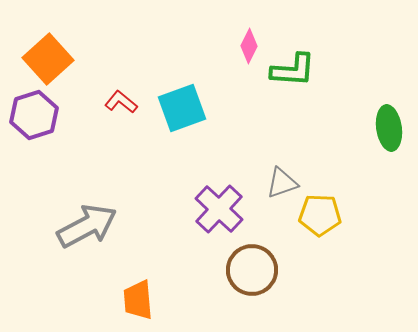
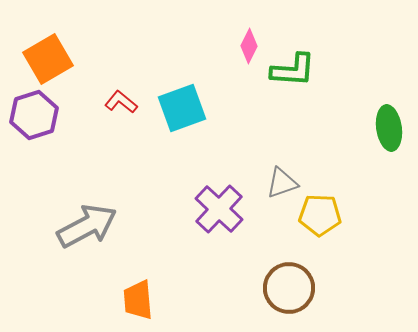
orange square: rotated 12 degrees clockwise
brown circle: moved 37 px right, 18 px down
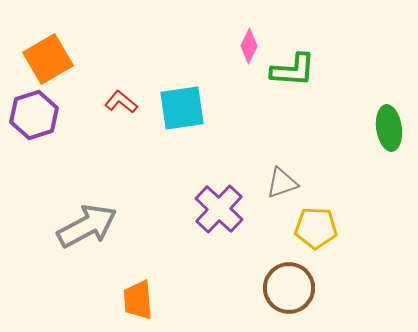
cyan square: rotated 12 degrees clockwise
yellow pentagon: moved 4 px left, 13 px down
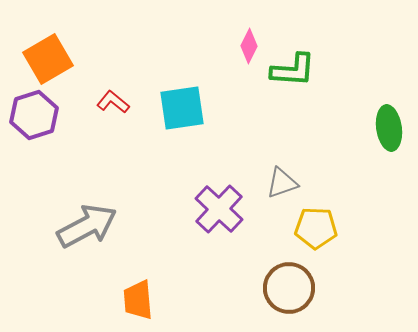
red L-shape: moved 8 px left
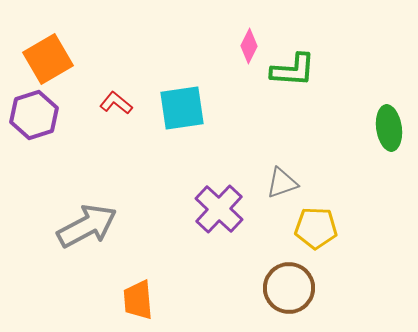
red L-shape: moved 3 px right, 1 px down
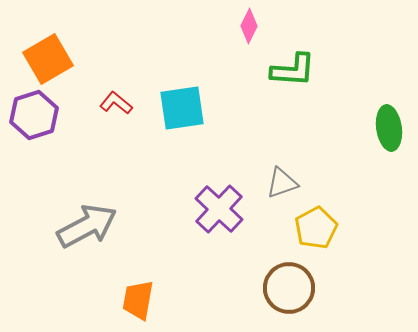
pink diamond: moved 20 px up
yellow pentagon: rotated 30 degrees counterclockwise
orange trapezoid: rotated 15 degrees clockwise
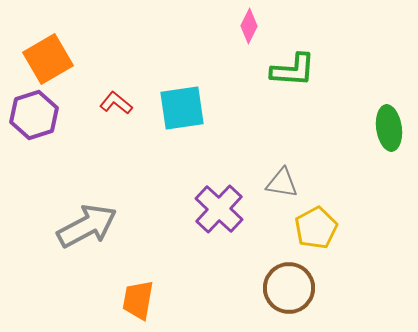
gray triangle: rotated 28 degrees clockwise
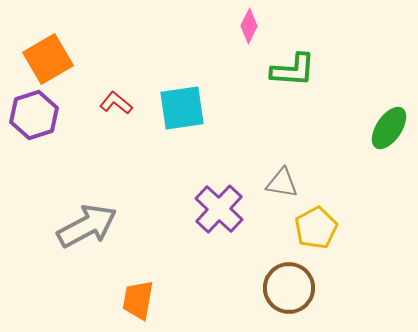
green ellipse: rotated 42 degrees clockwise
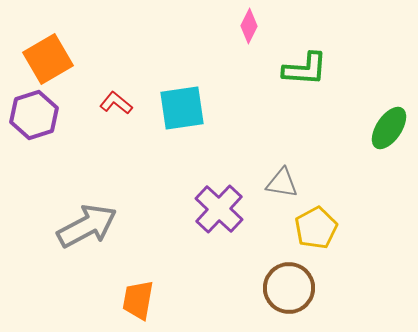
green L-shape: moved 12 px right, 1 px up
